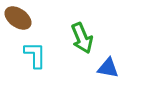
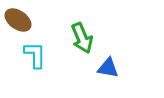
brown ellipse: moved 2 px down
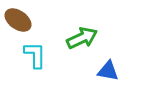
green arrow: rotated 92 degrees counterclockwise
blue triangle: moved 3 px down
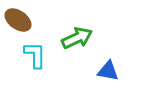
green arrow: moved 5 px left
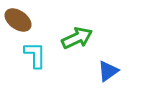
blue triangle: rotated 45 degrees counterclockwise
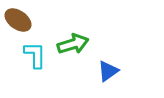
green arrow: moved 4 px left, 6 px down; rotated 8 degrees clockwise
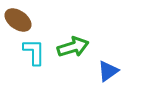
green arrow: moved 3 px down
cyan L-shape: moved 1 px left, 3 px up
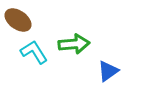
green arrow: moved 1 px right, 3 px up; rotated 12 degrees clockwise
cyan L-shape: rotated 32 degrees counterclockwise
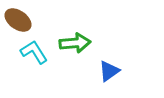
green arrow: moved 1 px right, 1 px up
blue triangle: moved 1 px right
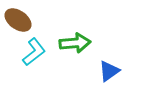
cyan L-shape: rotated 84 degrees clockwise
